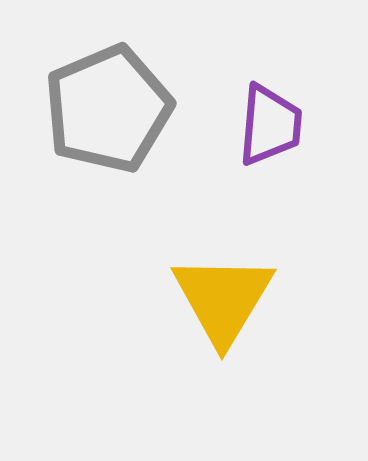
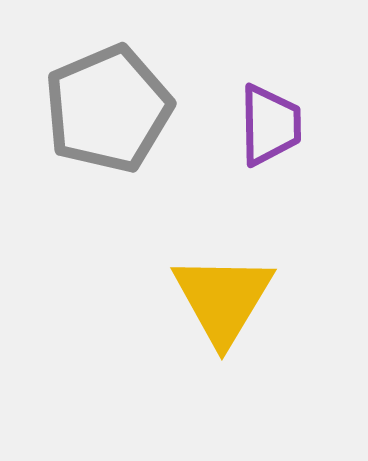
purple trapezoid: rotated 6 degrees counterclockwise
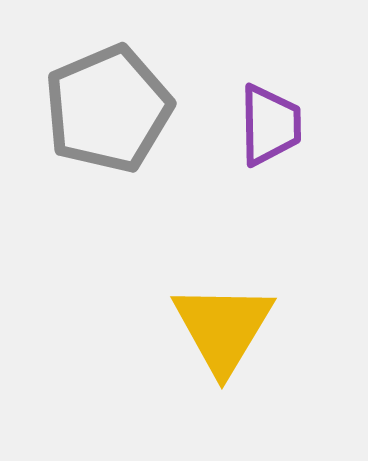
yellow triangle: moved 29 px down
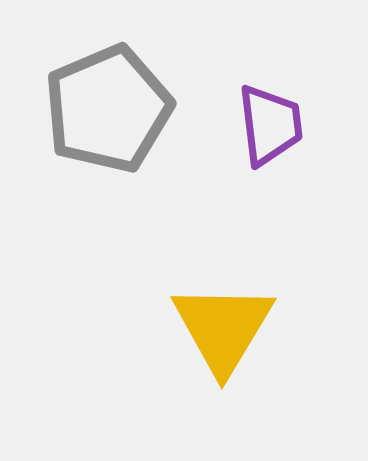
purple trapezoid: rotated 6 degrees counterclockwise
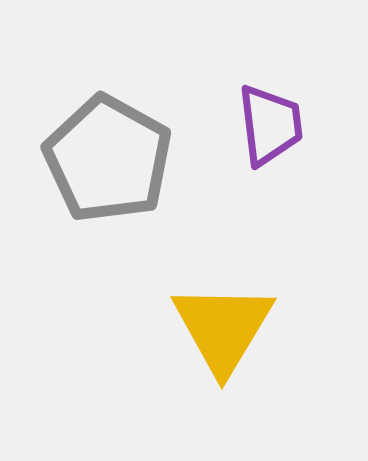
gray pentagon: moved 50 px down; rotated 20 degrees counterclockwise
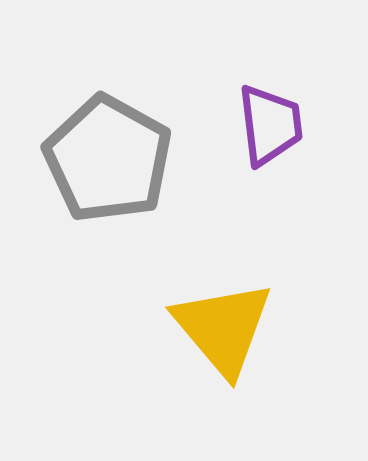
yellow triangle: rotated 11 degrees counterclockwise
